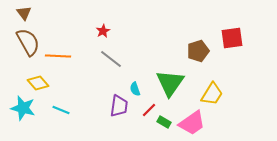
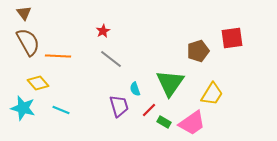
purple trapezoid: rotated 25 degrees counterclockwise
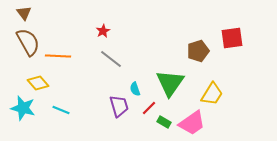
red line: moved 2 px up
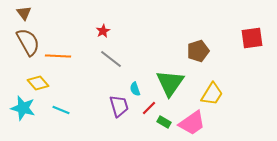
red square: moved 20 px right
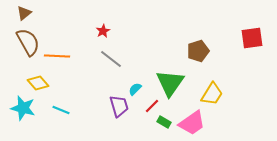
brown triangle: rotated 28 degrees clockwise
orange line: moved 1 px left
cyan semicircle: rotated 64 degrees clockwise
red line: moved 3 px right, 2 px up
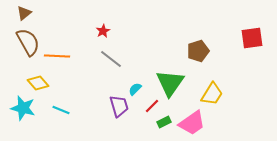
green rectangle: rotated 56 degrees counterclockwise
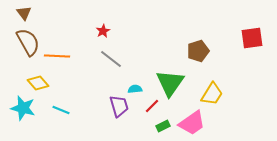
brown triangle: rotated 28 degrees counterclockwise
cyan semicircle: rotated 40 degrees clockwise
green rectangle: moved 1 px left, 4 px down
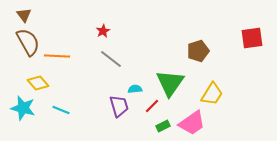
brown triangle: moved 2 px down
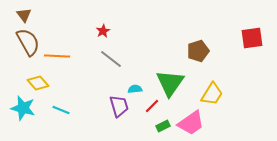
pink trapezoid: moved 1 px left
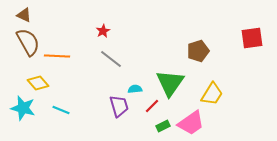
brown triangle: rotated 28 degrees counterclockwise
